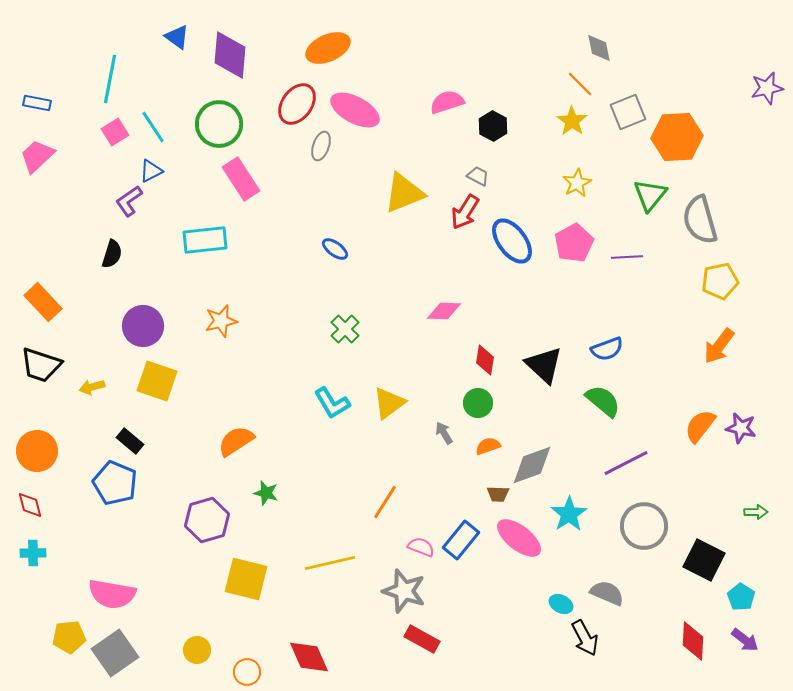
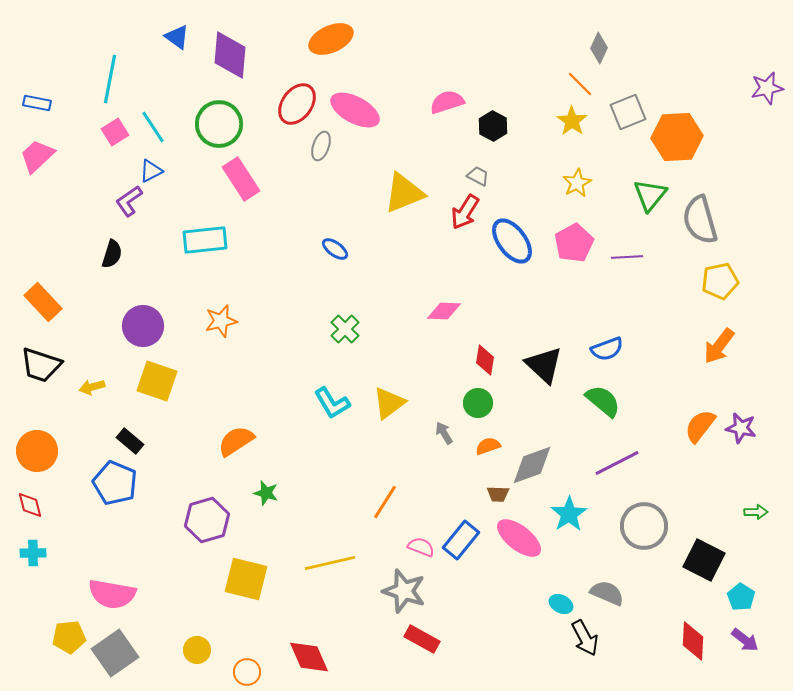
orange ellipse at (328, 48): moved 3 px right, 9 px up
gray diamond at (599, 48): rotated 36 degrees clockwise
purple line at (626, 463): moved 9 px left
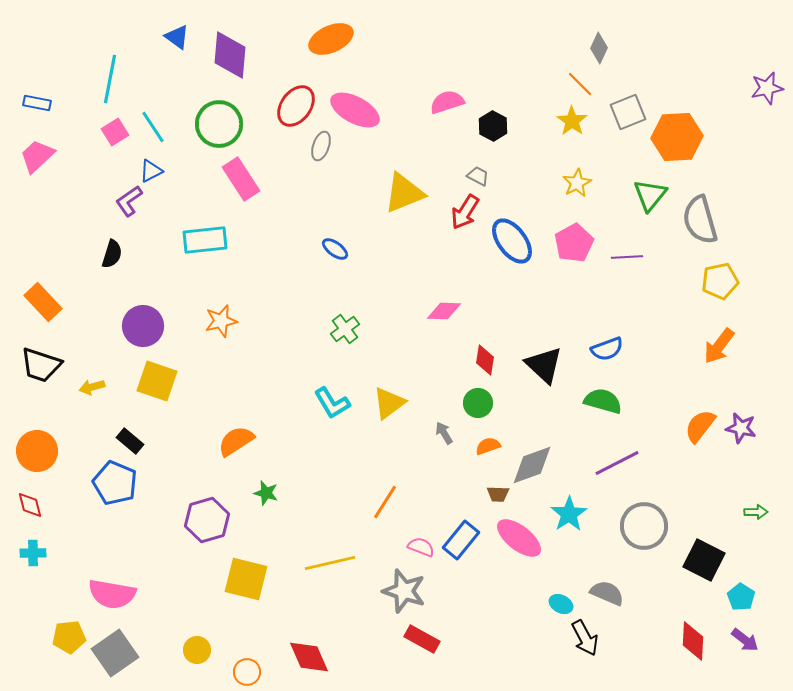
red ellipse at (297, 104): moved 1 px left, 2 px down
green cross at (345, 329): rotated 8 degrees clockwise
green semicircle at (603, 401): rotated 24 degrees counterclockwise
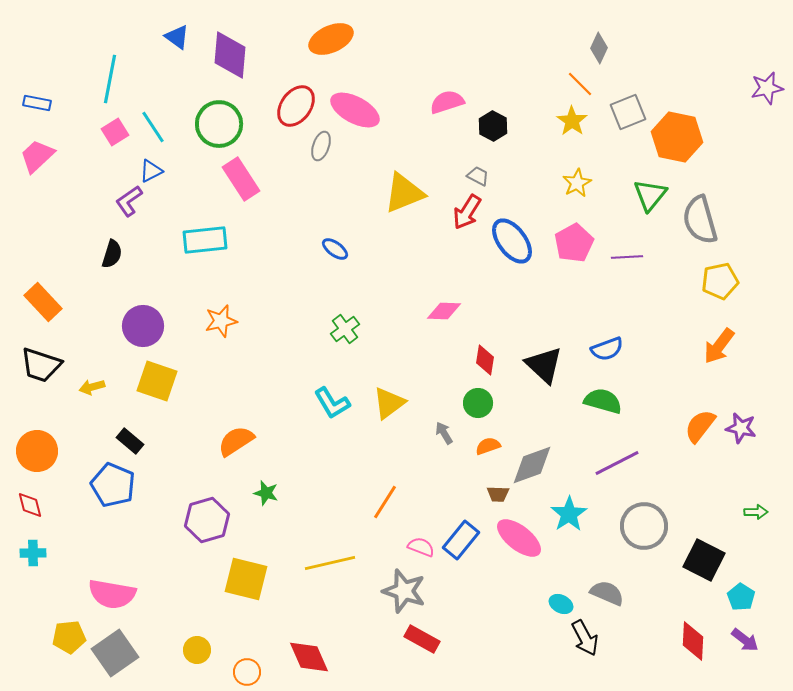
orange hexagon at (677, 137): rotated 15 degrees clockwise
red arrow at (465, 212): moved 2 px right
blue pentagon at (115, 483): moved 2 px left, 2 px down
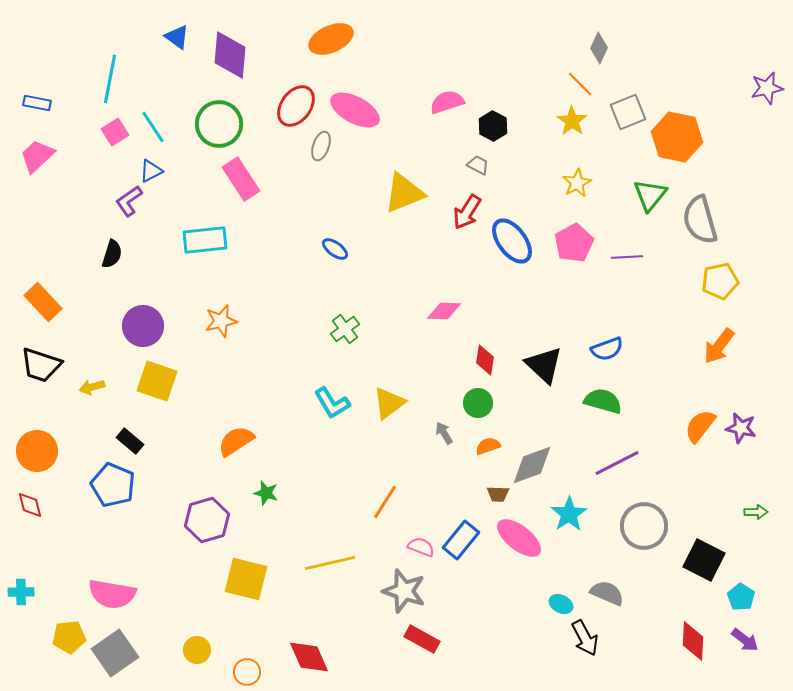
gray trapezoid at (478, 176): moved 11 px up
cyan cross at (33, 553): moved 12 px left, 39 px down
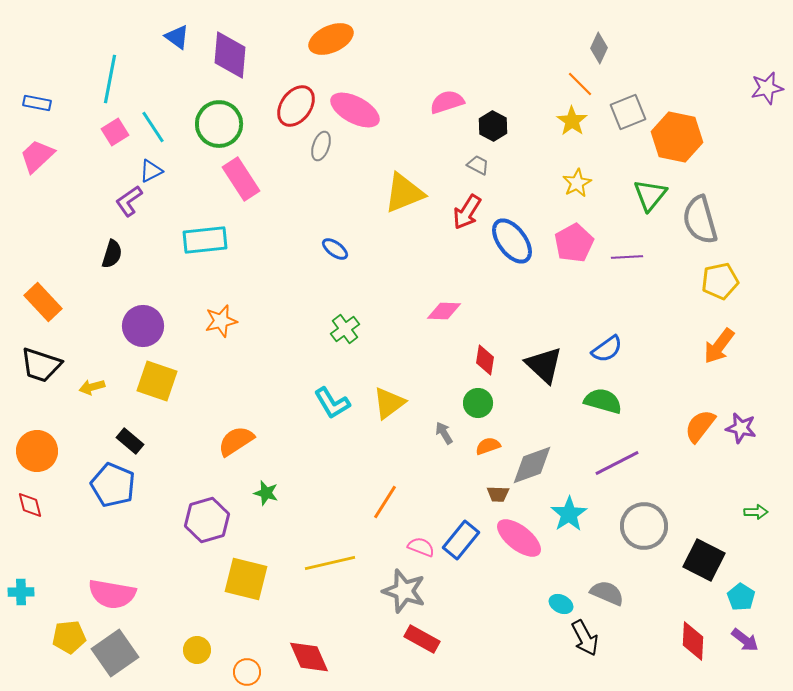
blue semicircle at (607, 349): rotated 16 degrees counterclockwise
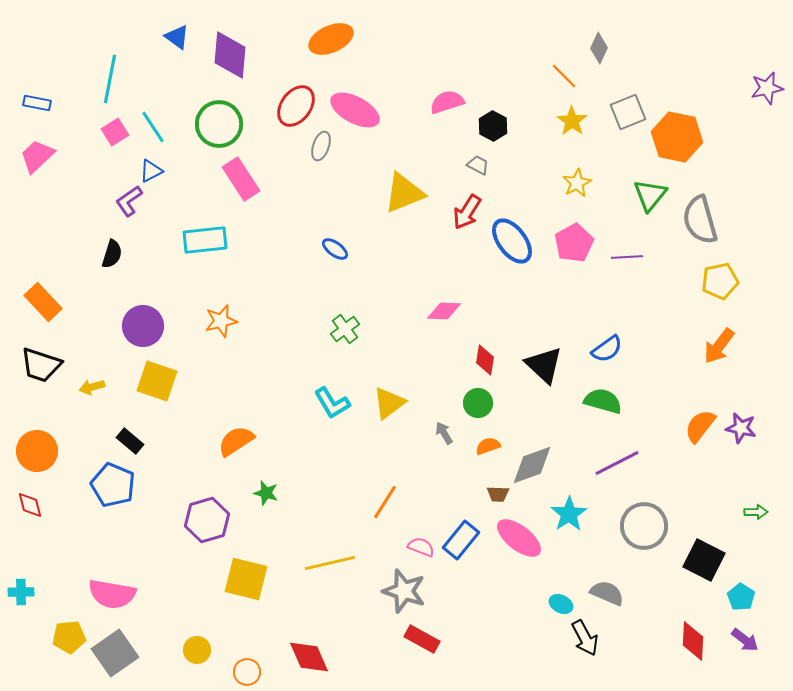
orange line at (580, 84): moved 16 px left, 8 px up
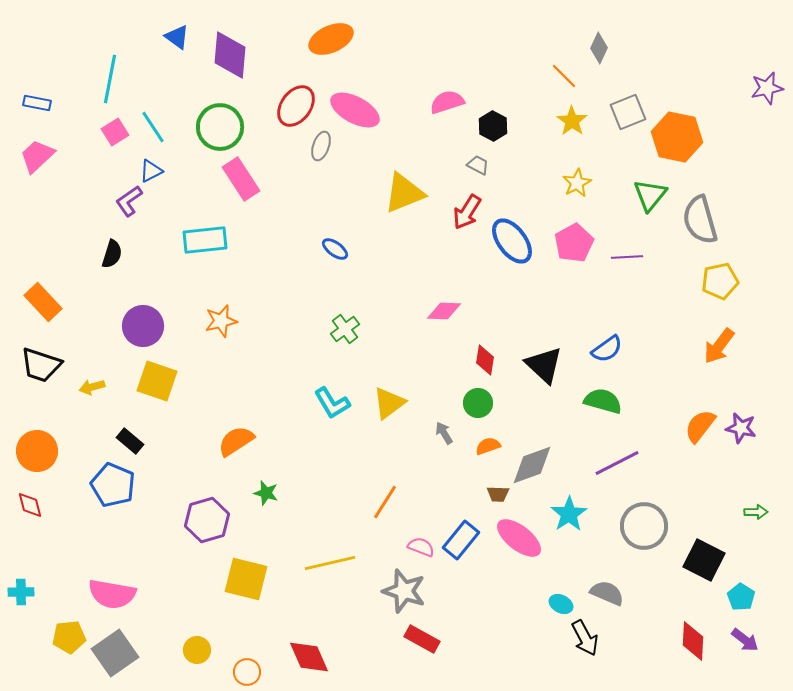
green circle at (219, 124): moved 1 px right, 3 px down
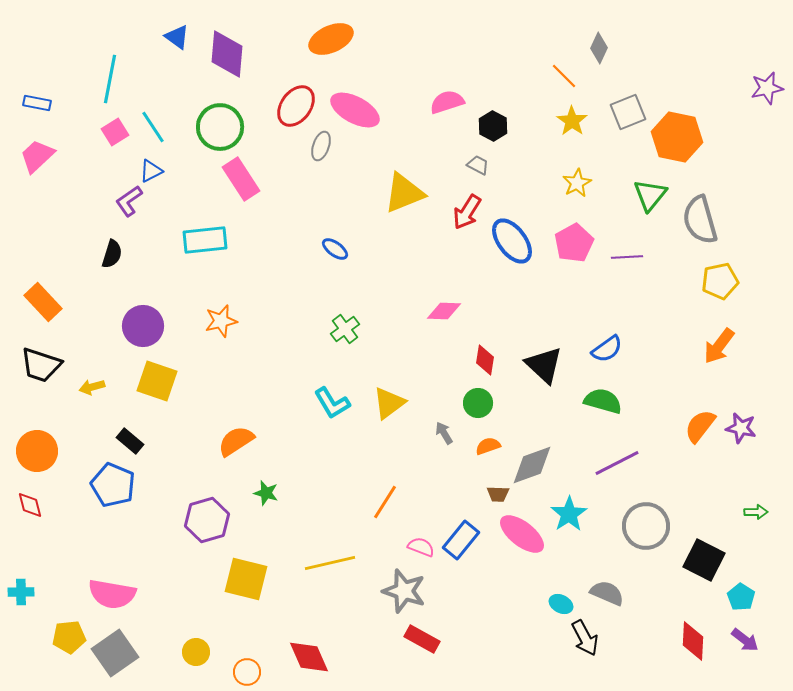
purple diamond at (230, 55): moved 3 px left, 1 px up
gray circle at (644, 526): moved 2 px right
pink ellipse at (519, 538): moved 3 px right, 4 px up
yellow circle at (197, 650): moved 1 px left, 2 px down
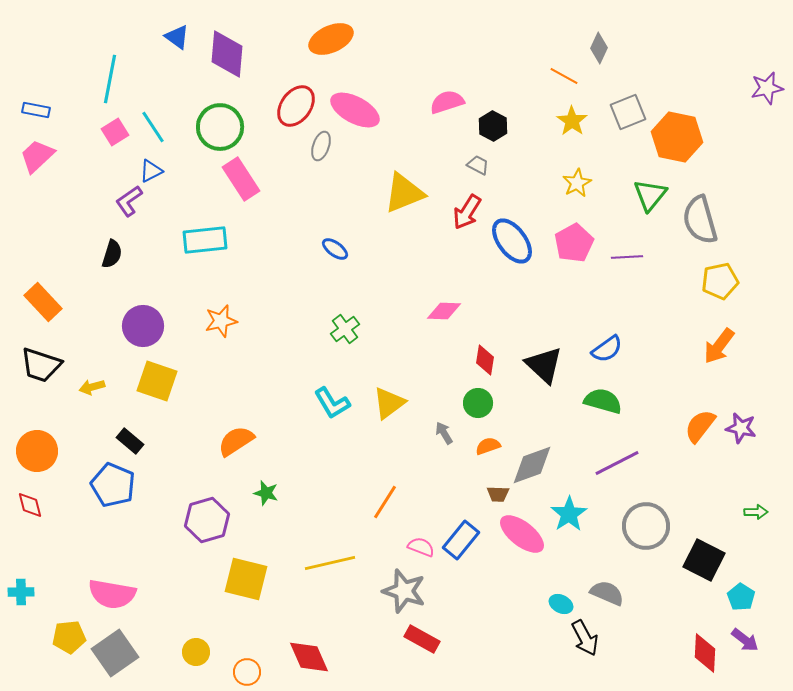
orange line at (564, 76): rotated 16 degrees counterclockwise
blue rectangle at (37, 103): moved 1 px left, 7 px down
red diamond at (693, 641): moved 12 px right, 12 px down
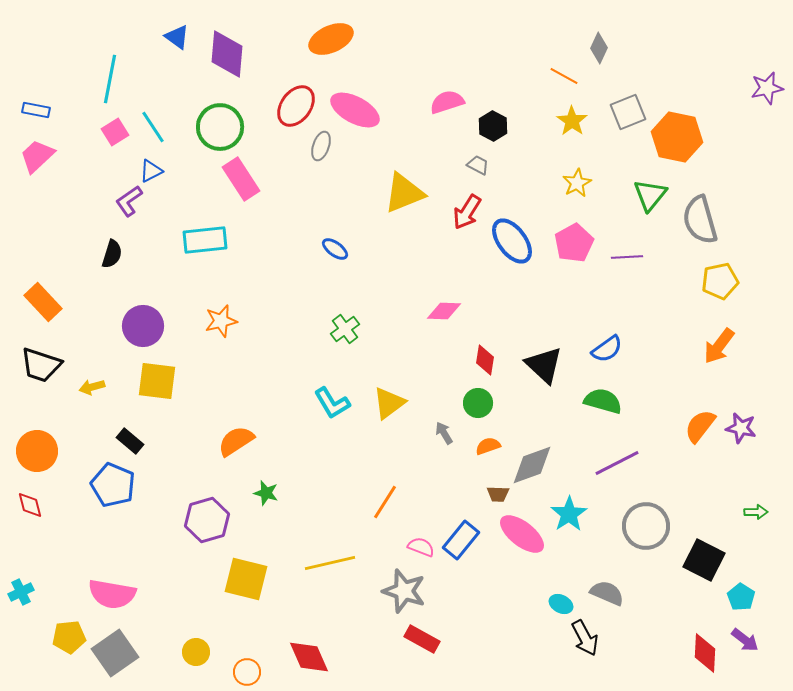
yellow square at (157, 381): rotated 12 degrees counterclockwise
cyan cross at (21, 592): rotated 25 degrees counterclockwise
